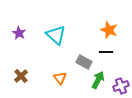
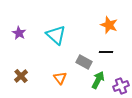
orange star: moved 5 px up
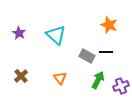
gray rectangle: moved 3 px right, 6 px up
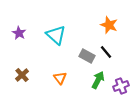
black line: rotated 48 degrees clockwise
brown cross: moved 1 px right, 1 px up
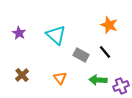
black line: moved 1 px left
gray rectangle: moved 6 px left, 1 px up
green arrow: rotated 114 degrees counterclockwise
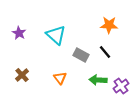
orange star: rotated 18 degrees counterclockwise
purple cross: rotated 14 degrees counterclockwise
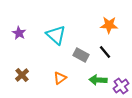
orange triangle: rotated 32 degrees clockwise
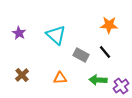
orange triangle: rotated 32 degrees clockwise
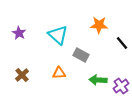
orange star: moved 10 px left
cyan triangle: moved 2 px right
black line: moved 17 px right, 9 px up
orange triangle: moved 1 px left, 5 px up
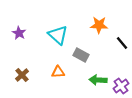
orange triangle: moved 1 px left, 1 px up
